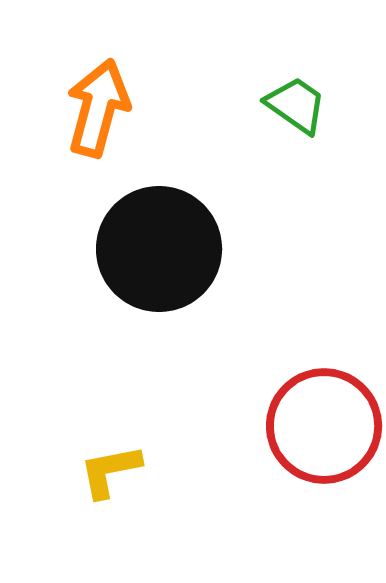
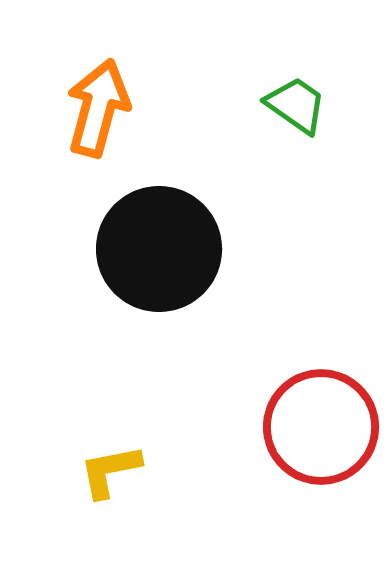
red circle: moved 3 px left, 1 px down
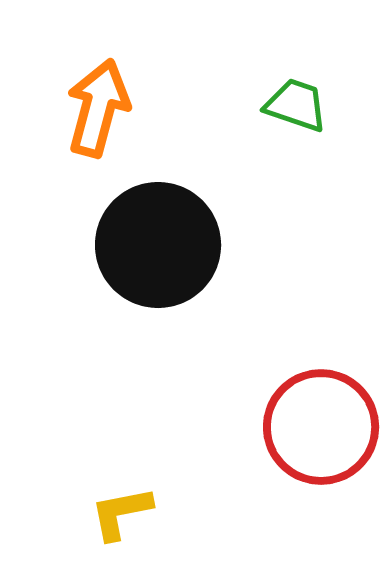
green trapezoid: rotated 16 degrees counterclockwise
black circle: moved 1 px left, 4 px up
yellow L-shape: moved 11 px right, 42 px down
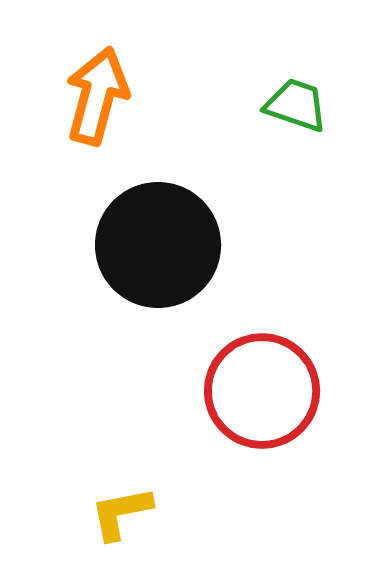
orange arrow: moved 1 px left, 12 px up
red circle: moved 59 px left, 36 px up
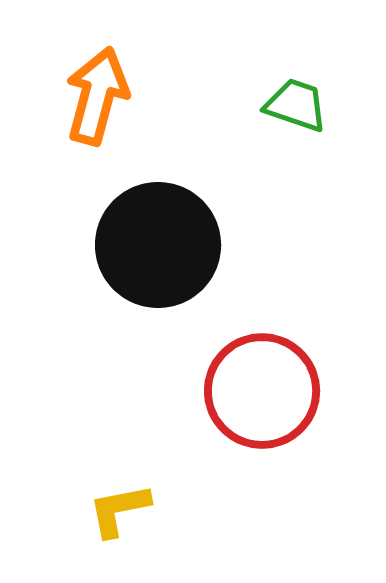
yellow L-shape: moved 2 px left, 3 px up
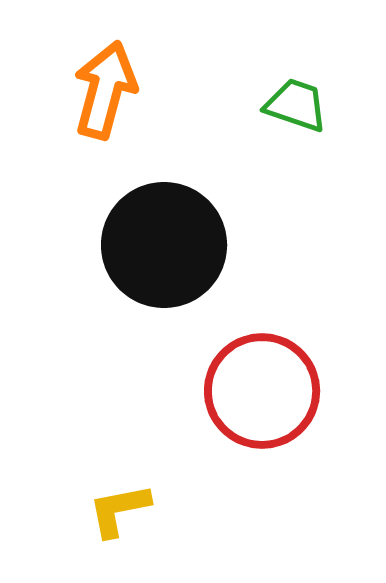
orange arrow: moved 8 px right, 6 px up
black circle: moved 6 px right
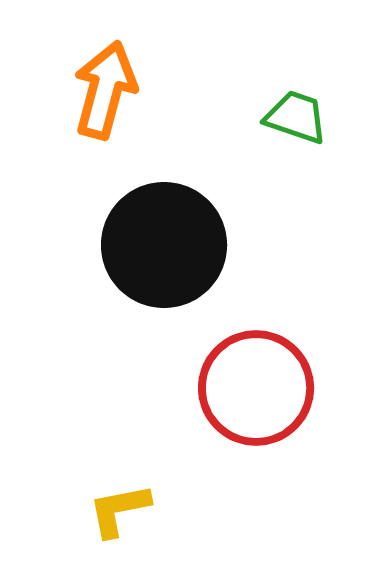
green trapezoid: moved 12 px down
red circle: moved 6 px left, 3 px up
